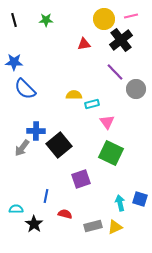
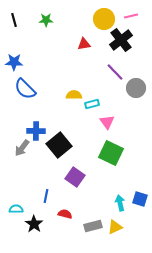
gray circle: moved 1 px up
purple square: moved 6 px left, 2 px up; rotated 36 degrees counterclockwise
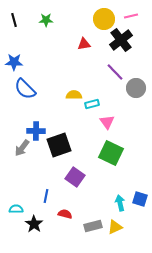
black square: rotated 20 degrees clockwise
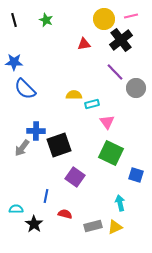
green star: rotated 24 degrees clockwise
blue square: moved 4 px left, 24 px up
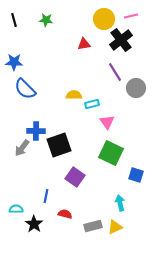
green star: rotated 16 degrees counterclockwise
purple line: rotated 12 degrees clockwise
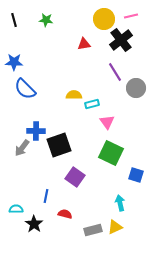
gray rectangle: moved 4 px down
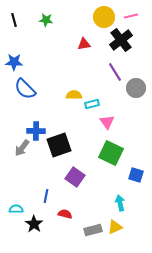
yellow circle: moved 2 px up
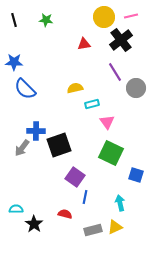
yellow semicircle: moved 1 px right, 7 px up; rotated 14 degrees counterclockwise
blue line: moved 39 px right, 1 px down
